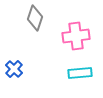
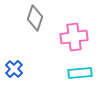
pink cross: moved 2 px left, 1 px down
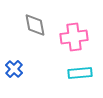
gray diamond: moved 7 px down; rotated 30 degrees counterclockwise
